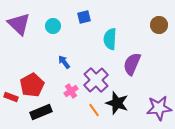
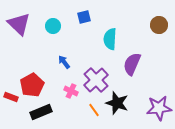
pink cross: rotated 32 degrees counterclockwise
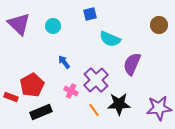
blue square: moved 6 px right, 3 px up
cyan semicircle: rotated 70 degrees counterclockwise
black star: moved 2 px right, 1 px down; rotated 20 degrees counterclockwise
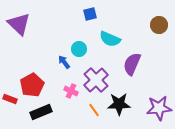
cyan circle: moved 26 px right, 23 px down
red rectangle: moved 1 px left, 2 px down
